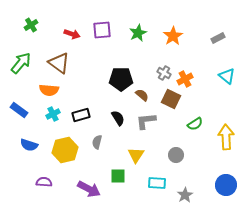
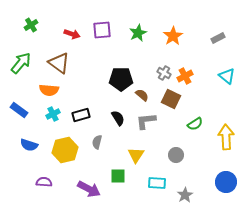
orange cross: moved 3 px up
blue circle: moved 3 px up
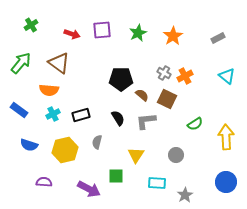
brown square: moved 4 px left
green square: moved 2 px left
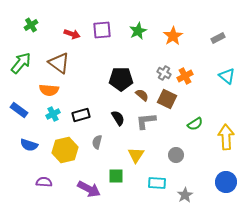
green star: moved 2 px up
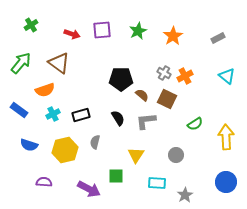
orange semicircle: moved 4 px left; rotated 24 degrees counterclockwise
gray semicircle: moved 2 px left
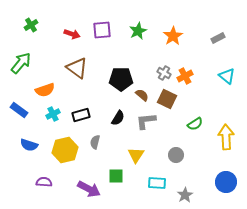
brown triangle: moved 18 px right, 5 px down
black semicircle: rotated 63 degrees clockwise
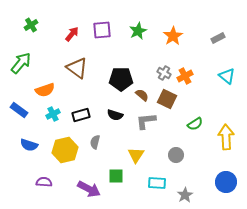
red arrow: rotated 70 degrees counterclockwise
black semicircle: moved 3 px left, 3 px up; rotated 77 degrees clockwise
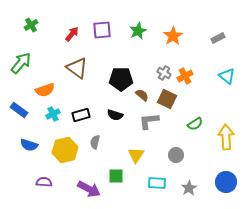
gray L-shape: moved 3 px right
gray star: moved 4 px right, 7 px up
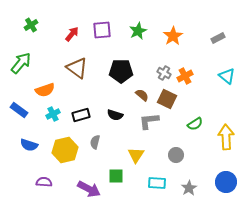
black pentagon: moved 8 px up
